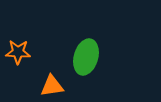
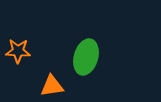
orange star: moved 1 px up
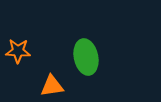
green ellipse: rotated 28 degrees counterclockwise
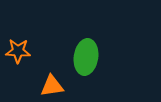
green ellipse: rotated 20 degrees clockwise
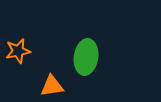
orange star: rotated 15 degrees counterclockwise
